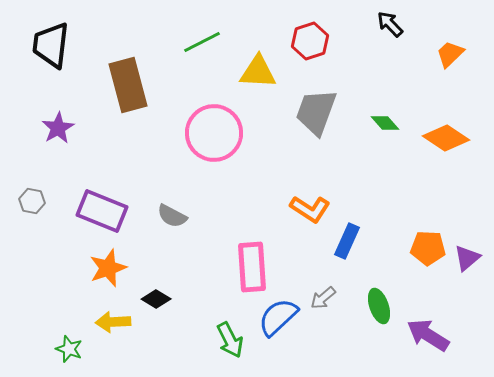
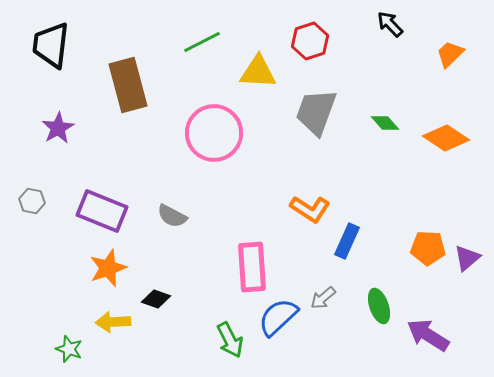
black diamond: rotated 12 degrees counterclockwise
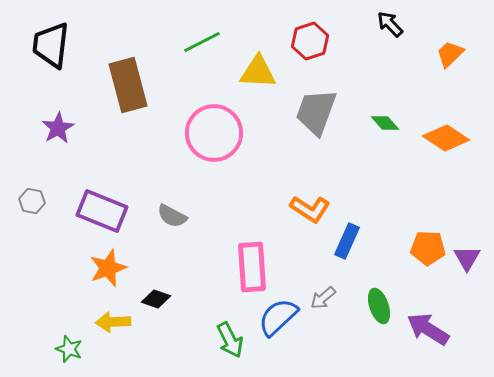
purple triangle: rotated 20 degrees counterclockwise
purple arrow: moved 6 px up
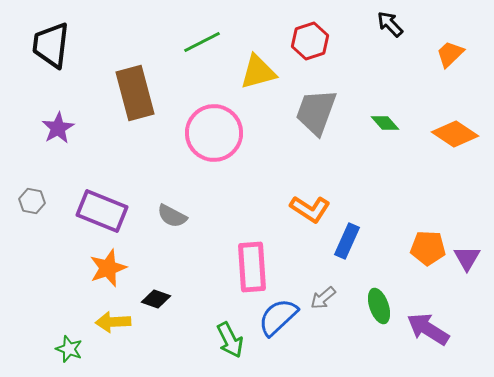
yellow triangle: rotated 18 degrees counterclockwise
brown rectangle: moved 7 px right, 8 px down
orange diamond: moved 9 px right, 4 px up
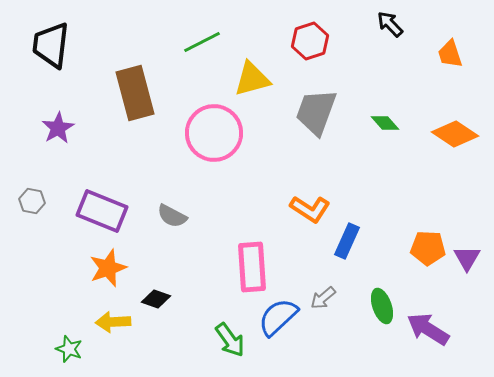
orange trapezoid: rotated 64 degrees counterclockwise
yellow triangle: moved 6 px left, 7 px down
green ellipse: moved 3 px right
green arrow: rotated 9 degrees counterclockwise
